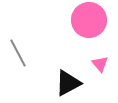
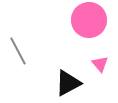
gray line: moved 2 px up
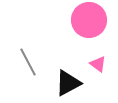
gray line: moved 10 px right, 11 px down
pink triangle: moved 2 px left; rotated 12 degrees counterclockwise
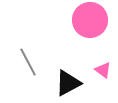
pink circle: moved 1 px right
pink triangle: moved 5 px right, 6 px down
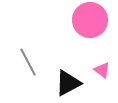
pink triangle: moved 1 px left
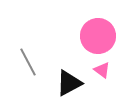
pink circle: moved 8 px right, 16 px down
black triangle: moved 1 px right
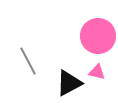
gray line: moved 1 px up
pink triangle: moved 5 px left, 2 px down; rotated 24 degrees counterclockwise
